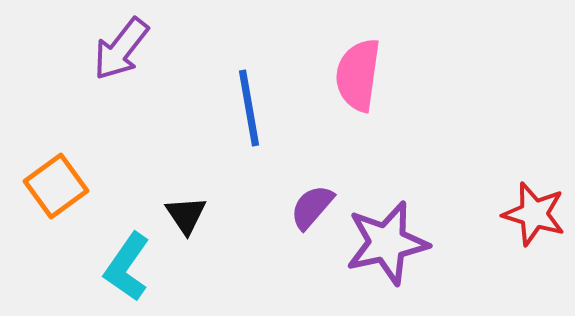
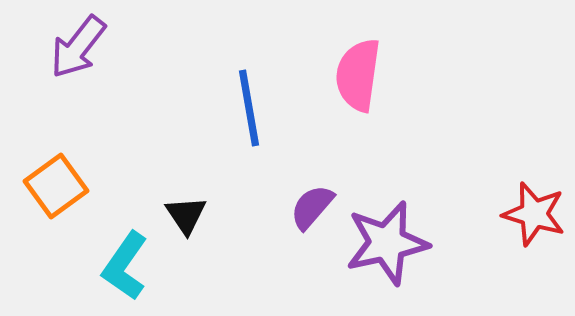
purple arrow: moved 43 px left, 2 px up
cyan L-shape: moved 2 px left, 1 px up
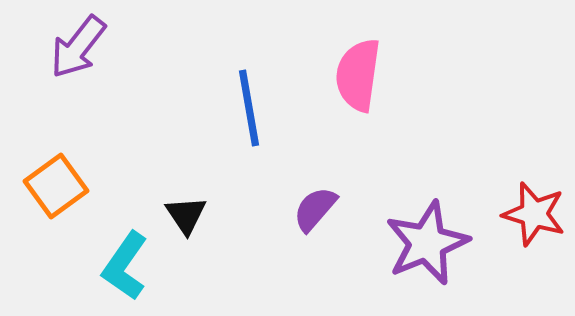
purple semicircle: moved 3 px right, 2 px down
purple star: moved 40 px right; rotated 10 degrees counterclockwise
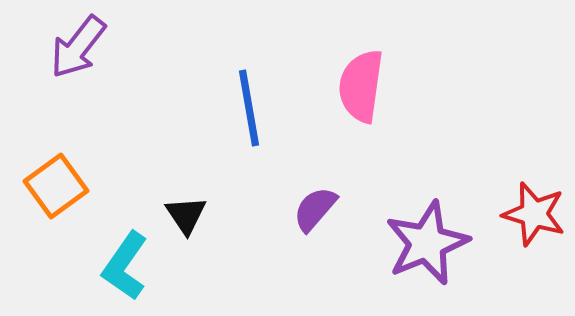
pink semicircle: moved 3 px right, 11 px down
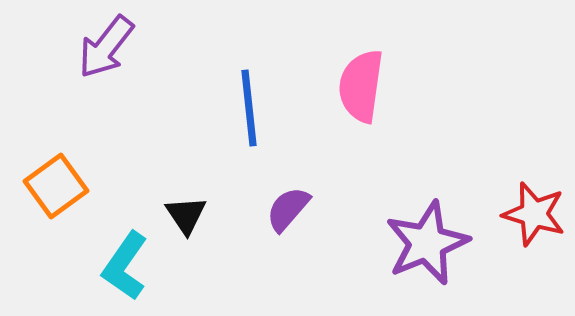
purple arrow: moved 28 px right
blue line: rotated 4 degrees clockwise
purple semicircle: moved 27 px left
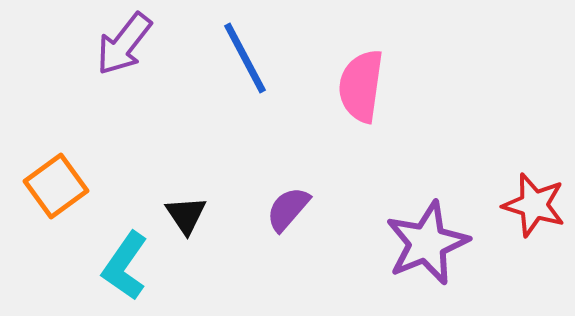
purple arrow: moved 18 px right, 3 px up
blue line: moved 4 px left, 50 px up; rotated 22 degrees counterclockwise
red star: moved 9 px up
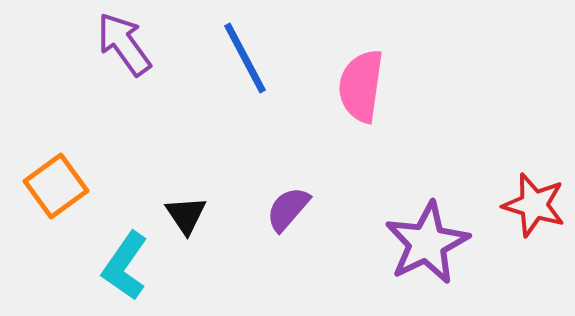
purple arrow: rotated 106 degrees clockwise
purple star: rotated 4 degrees counterclockwise
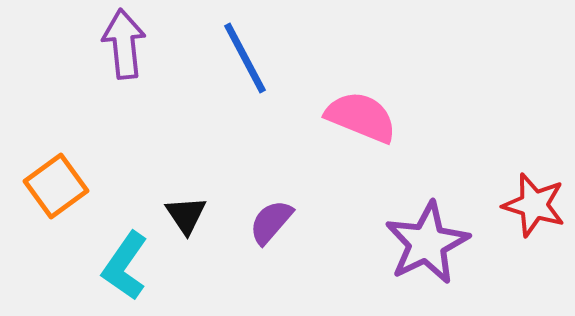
purple arrow: rotated 30 degrees clockwise
pink semicircle: moved 31 px down; rotated 104 degrees clockwise
purple semicircle: moved 17 px left, 13 px down
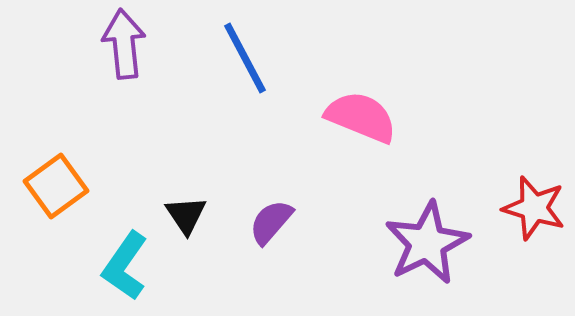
red star: moved 3 px down
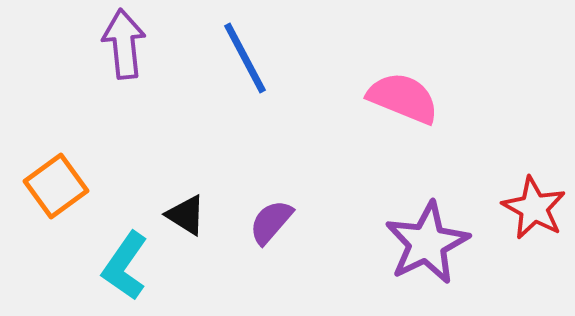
pink semicircle: moved 42 px right, 19 px up
red star: rotated 12 degrees clockwise
black triangle: rotated 24 degrees counterclockwise
